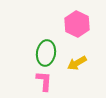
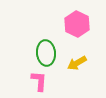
green ellipse: rotated 15 degrees counterclockwise
pink L-shape: moved 5 px left
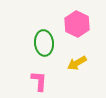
green ellipse: moved 2 px left, 10 px up
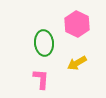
pink L-shape: moved 2 px right, 2 px up
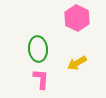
pink hexagon: moved 6 px up
green ellipse: moved 6 px left, 6 px down
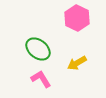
green ellipse: rotated 45 degrees counterclockwise
pink L-shape: rotated 35 degrees counterclockwise
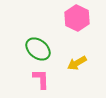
pink L-shape: rotated 30 degrees clockwise
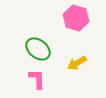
pink hexagon: moved 1 px left; rotated 10 degrees counterclockwise
pink L-shape: moved 4 px left
